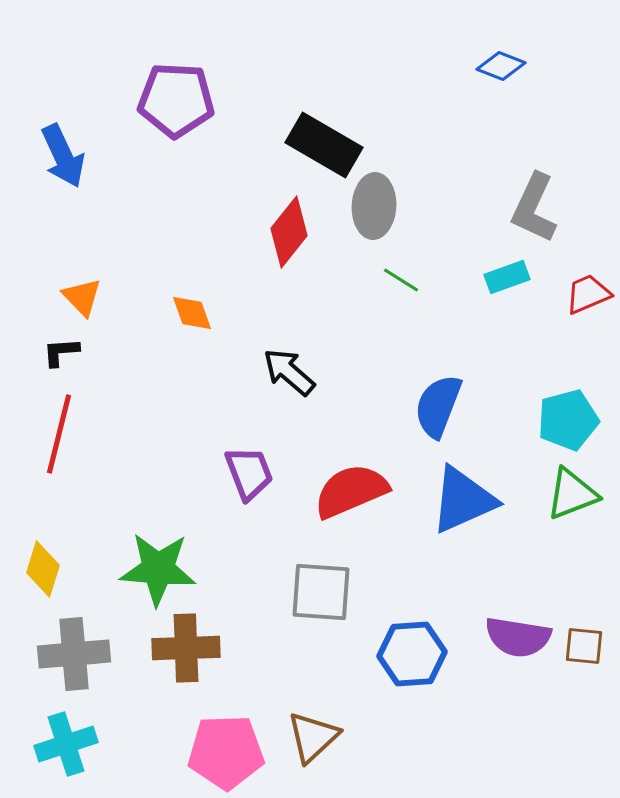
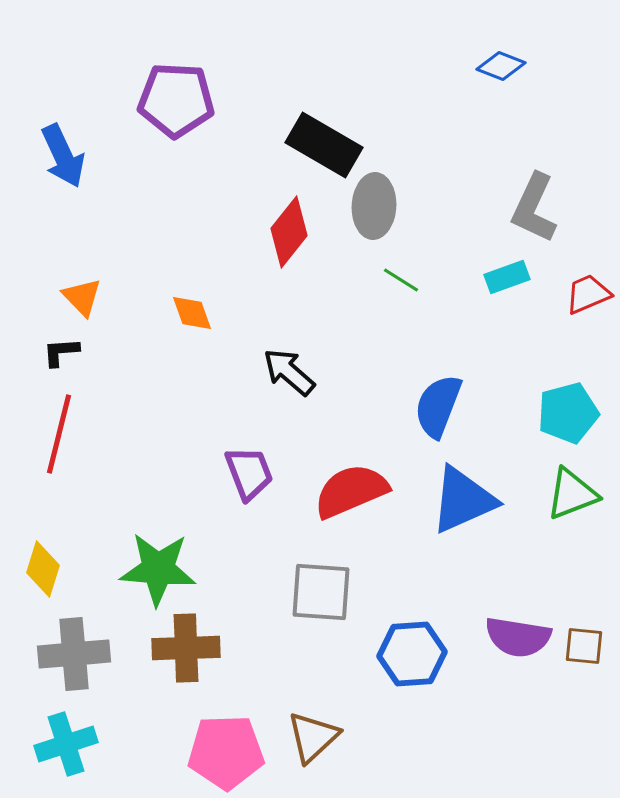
cyan pentagon: moved 7 px up
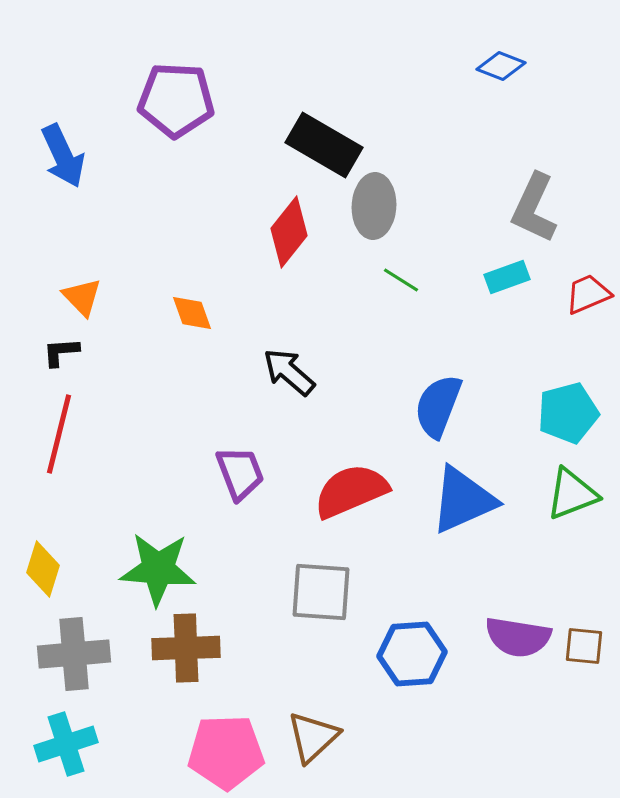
purple trapezoid: moved 9 px left
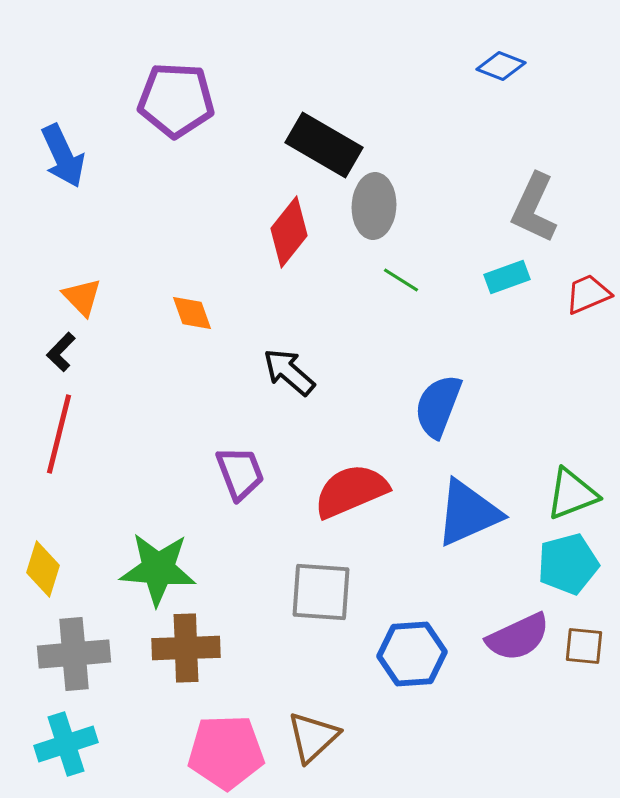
black L-shape: rotated 42 degrees counterclockwise
cyan pentagon: moved 151 px down
blue triangle: moved 5 px right, 13 px down
purple semicircle: rotated 34 degrees counterclockwise
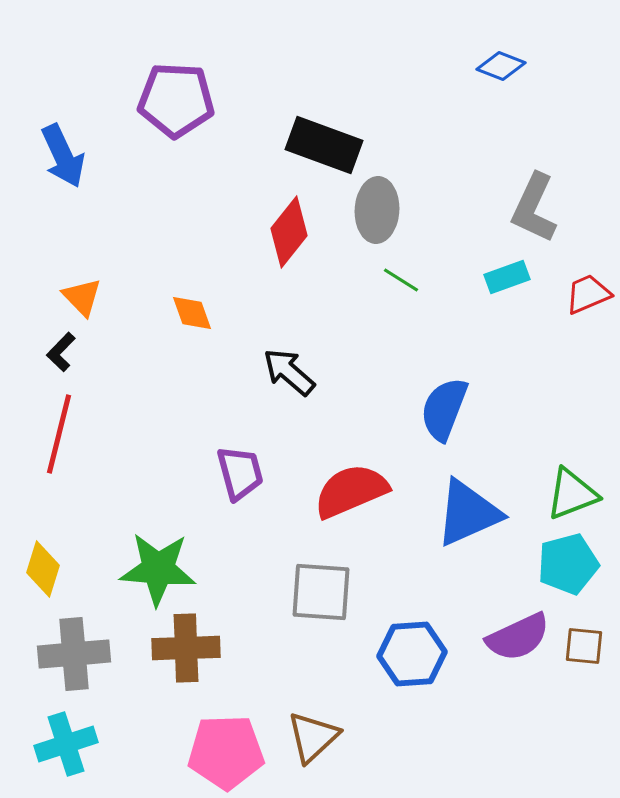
black rectangle: rotated 10 degrees counterclockwise
gray ellipse: moved 3 px right, 4 px down
blue semicircle: moved 6 px right, 3 px down
purple trapezoid: rotated 6 degrees clockwise
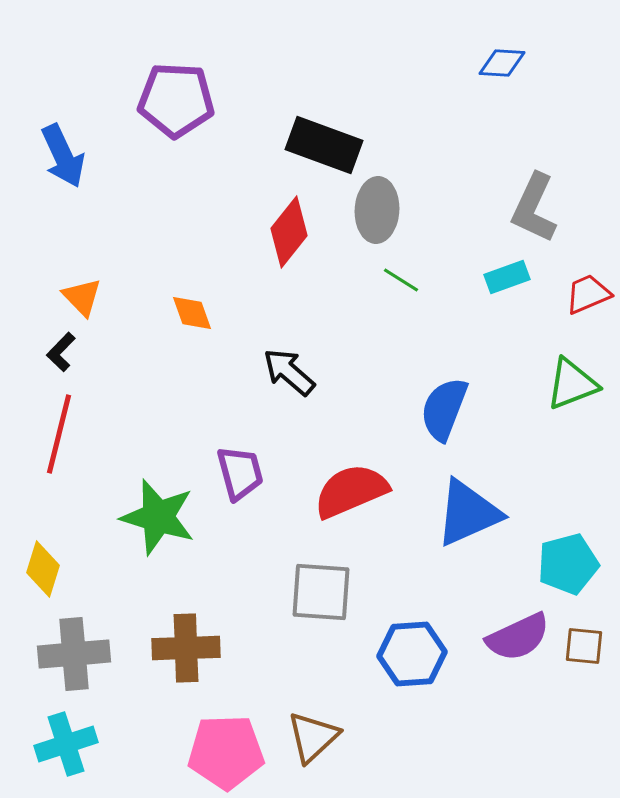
blue diamond: moved 1 px right, 3 px up; rotated 18 degrees counterclockwise
green triangle: moved 110 px up
green star: moved 52 px up; rotated 12 degrees clockwise
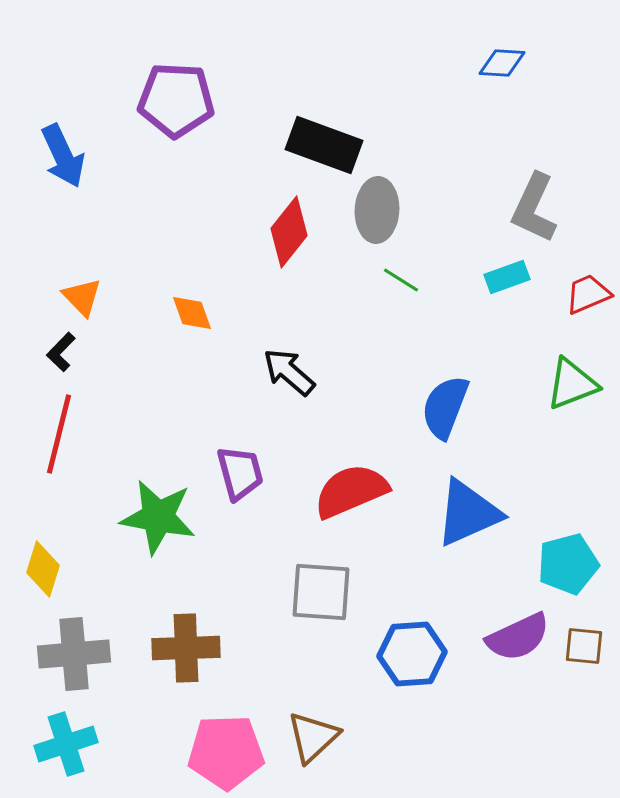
blue semicircle: moved 1 px right, 2 px up
green star: rotated 6 degrees counterclockwise
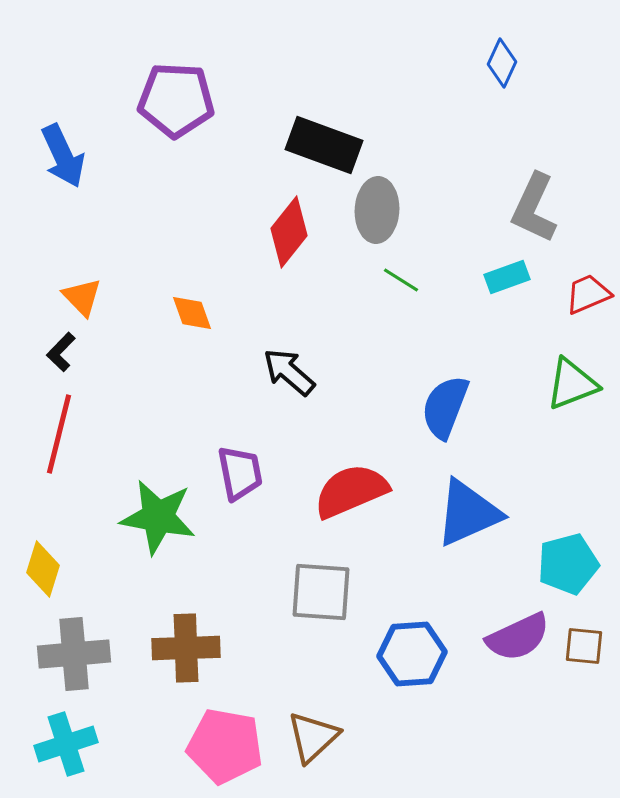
blue diamond: rotated 69 degrees counterclockwise
purple trapezoid: rotated 4 degrees clockwise
pink pentagon: moved 1 px left, 6 px up; rotated 12 degrees clockwise
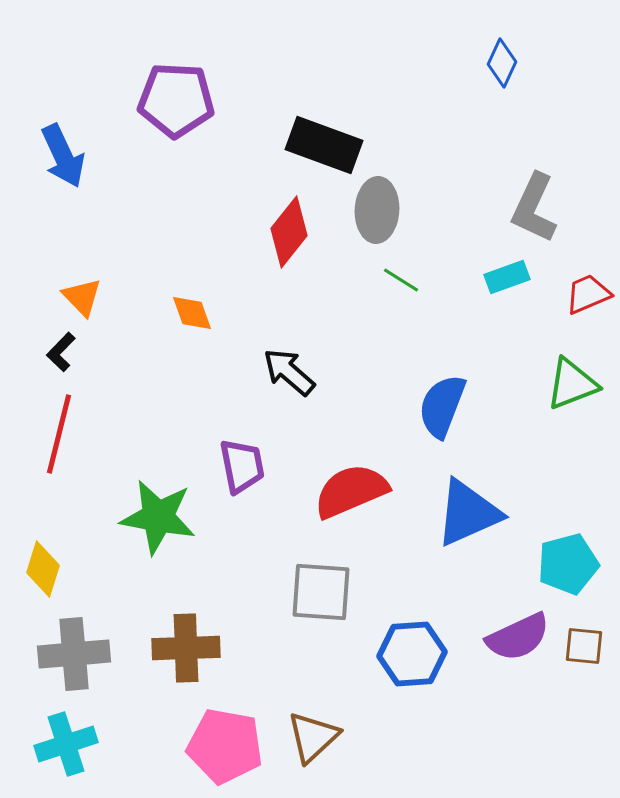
blue semicircle: moved 3 px left, 1 px up
purple trapezoid: moved 2 px right, 7 px up
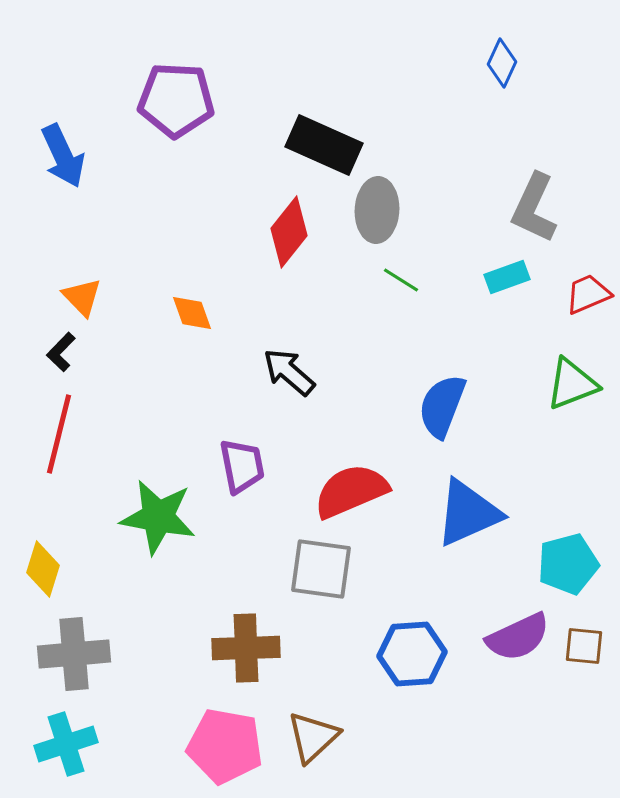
black rectangle: rotated 4 degrees clockwise
gray square: moved 23 px up; rotated 4 degrees clockwise
brown cross: moved 60 px right
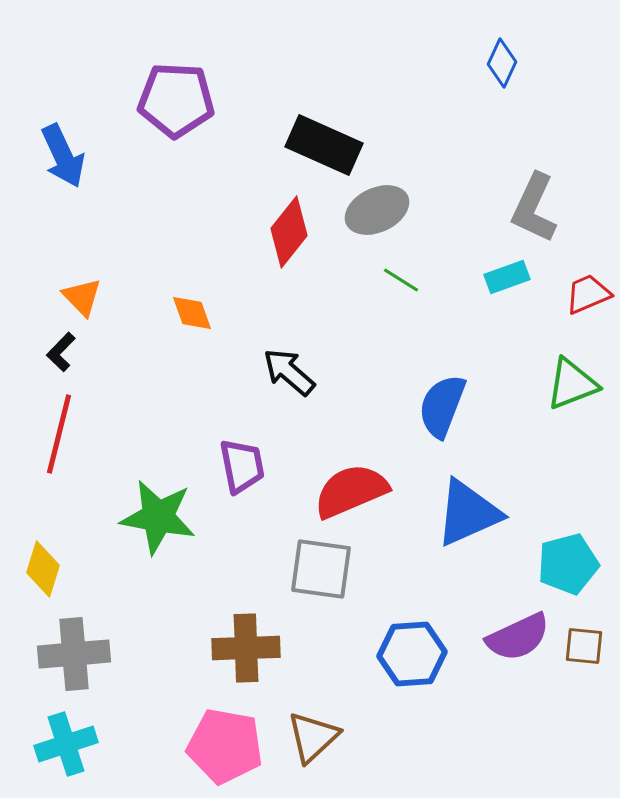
gray ellipse: rotated 62 degrees clockwise
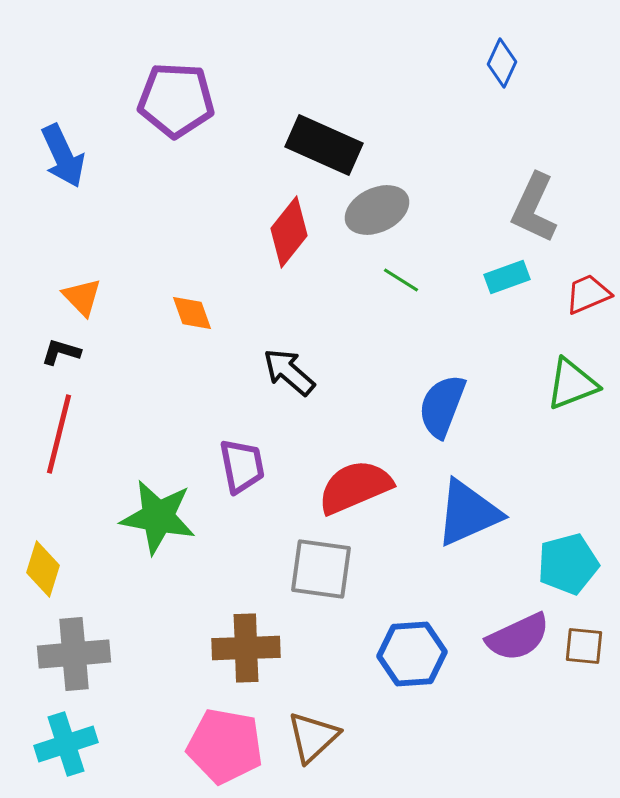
black L-shape: rotated 63 degrees clockwise
red semicircle: moved 4 px right, 4 px up
